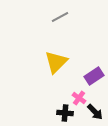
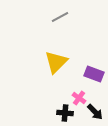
purple rectangle: moved 2 px up; rotated 54 degrees clockwise
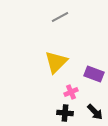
pink cross: moved 8 px left, 6 px up; rotated 32 degrees clockwise
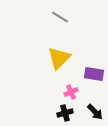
gray line: rotated 60 degrees clockwise
yellow triangle: moved 3 px right, 4 px up
purple rectangle: rotated 12 degrees counterclockwise
black cross: rotated 21 degrees counterclockwise
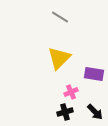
black cross: moved 1 px up
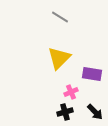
purple rectangle: moved 2 px left
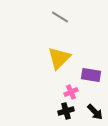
purple rectangle: moved 1 px left, 1 px down
black cross: moved 1 px right, 1 px up
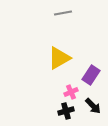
gray line: moved 3 px right, 4 px up; rotated 42 degrees counterclockwise
yellow triangle: rotated 15 degrees clockwise
purple rectangle: rotated 66 degrees counterclockwise
black arrow: moved 2 px left, 6 px up
